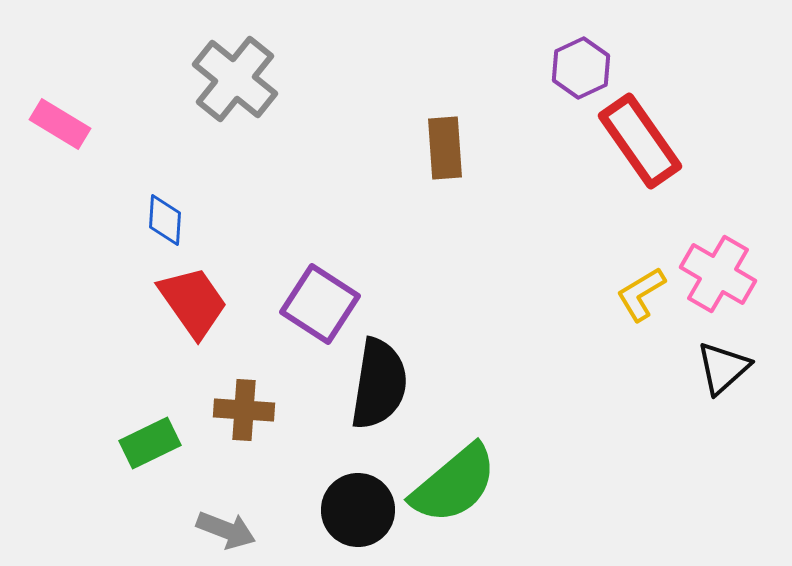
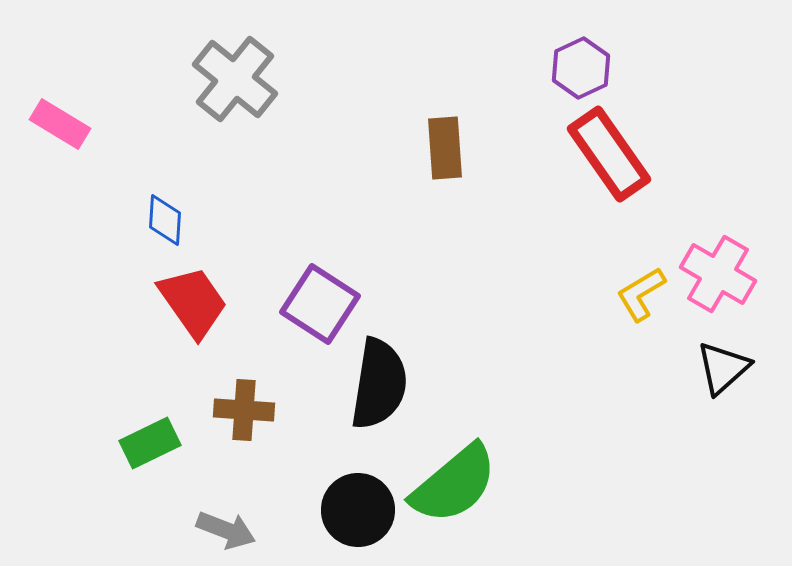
red rectangle: moved 31 px left, 13 px down
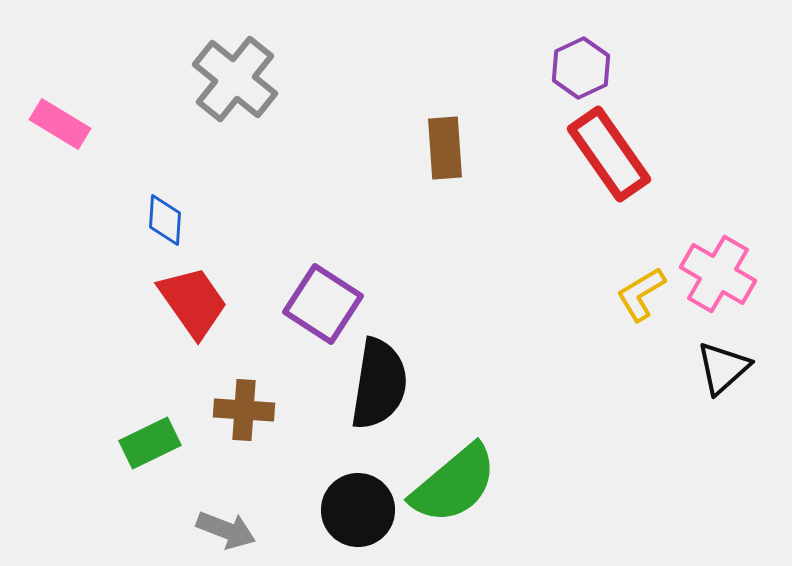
purple square: moved 3 px right
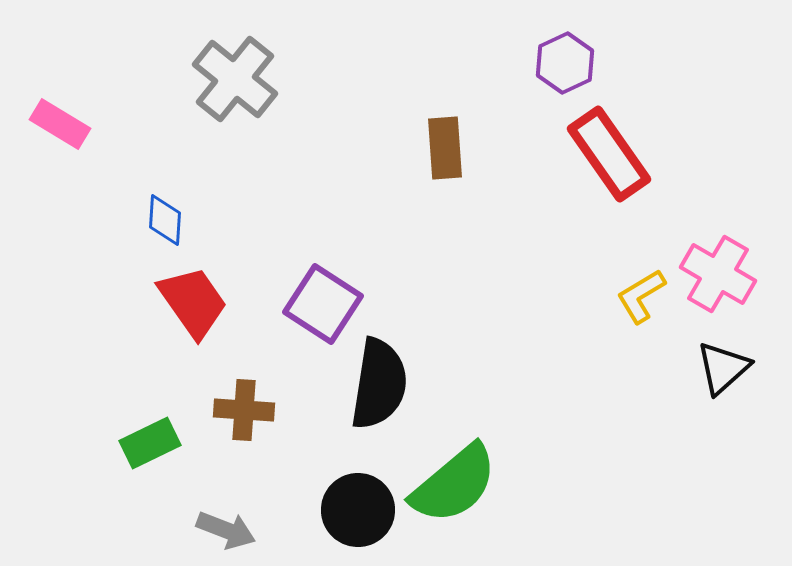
purple hexagon: moved 16 px left, 5 px up
yellow L-shape: moved 2 px down
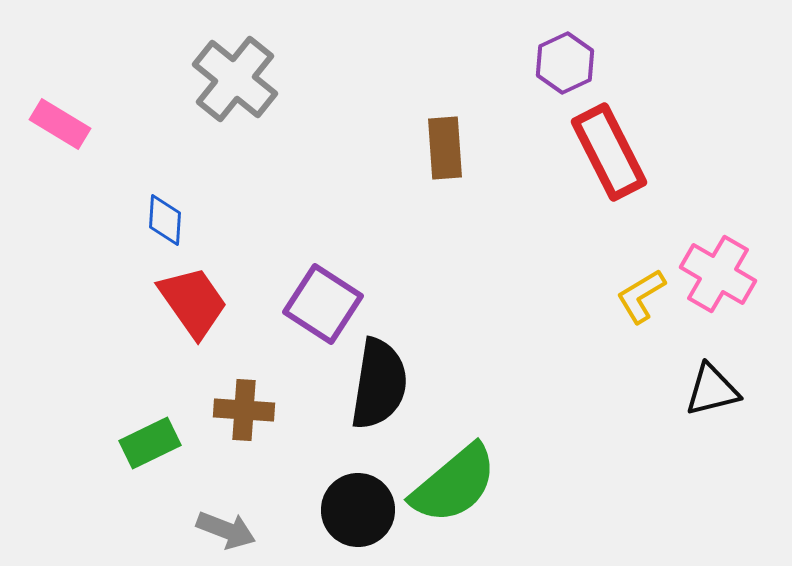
red rectangle: moved 2 px up; rotated 8 degrees clockwise
black triangle: moved 11 px left, 22 px down; rotated 28 degrees clockwise
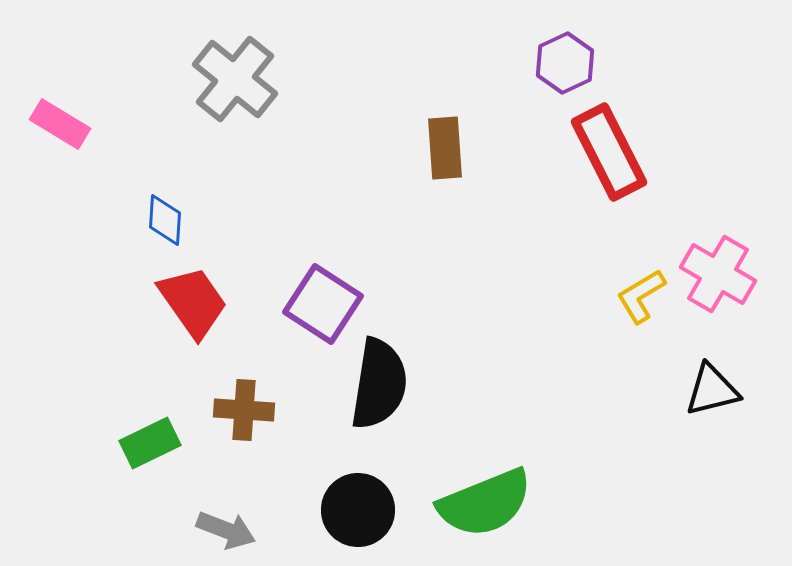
green semicircle: moved 31 px right, 19 px down; rotated 18 degrees clockwise
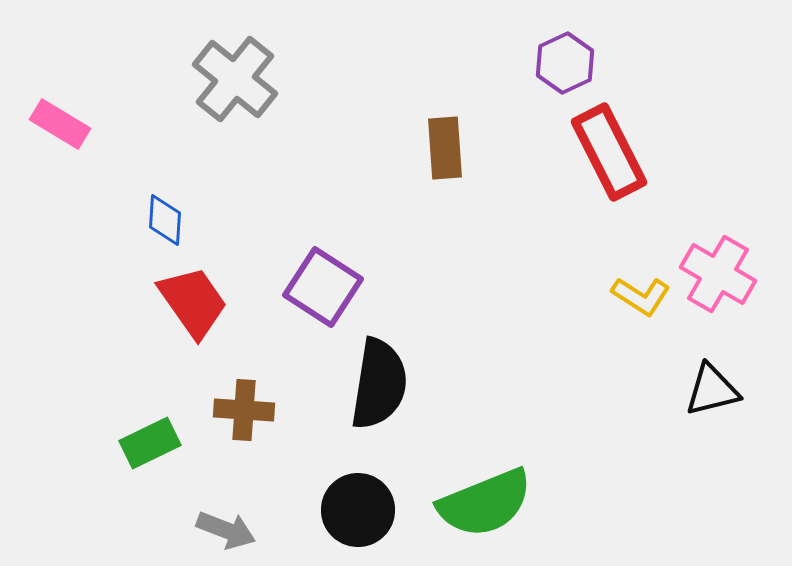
yellow L-shape: rotated 116 degrees counterclockwise
purple square: moved 17 px up
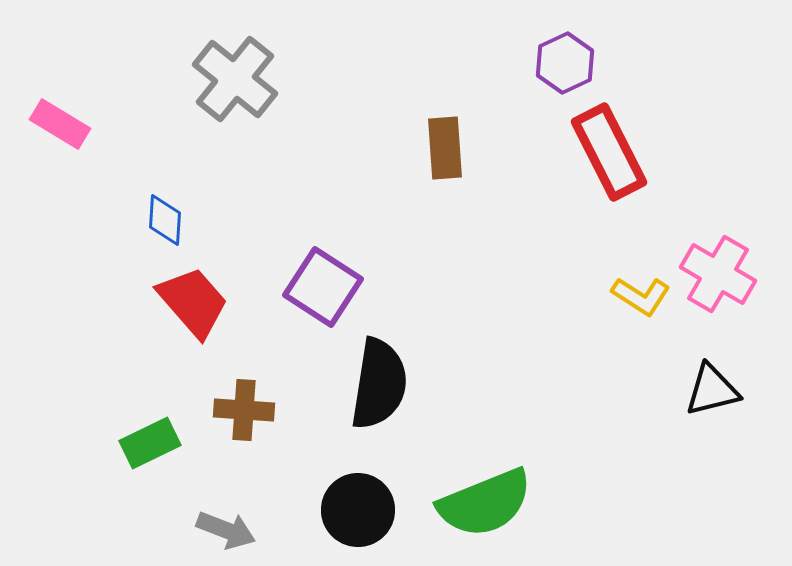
red trapezoid: rotated 6 degrees counterclockwise
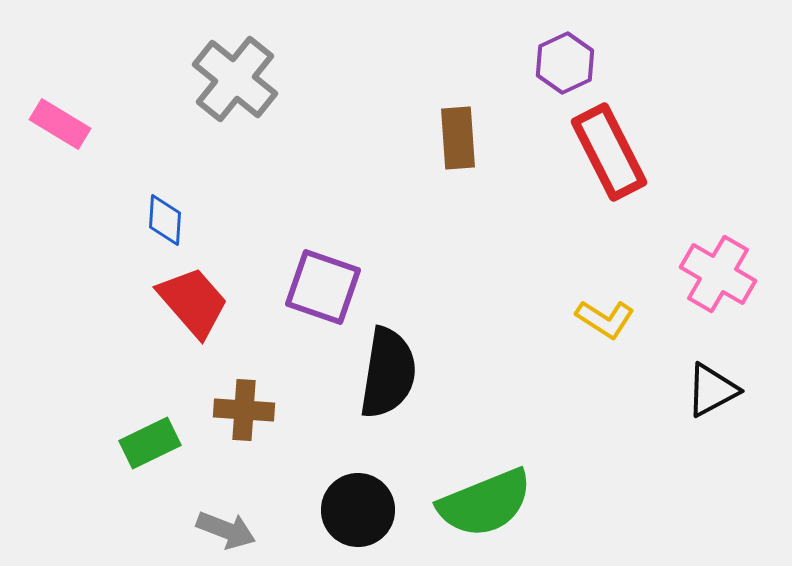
brown rectangle: moved 13 px right, 10 px up
purple square: rotated 14 degrees counterclockwise
yellow L-shape: moved 36 px left, 23 px down
black semicircle: moved 9 px right, 11 px up
black triangle: rotated 14 degrees counterclockwise
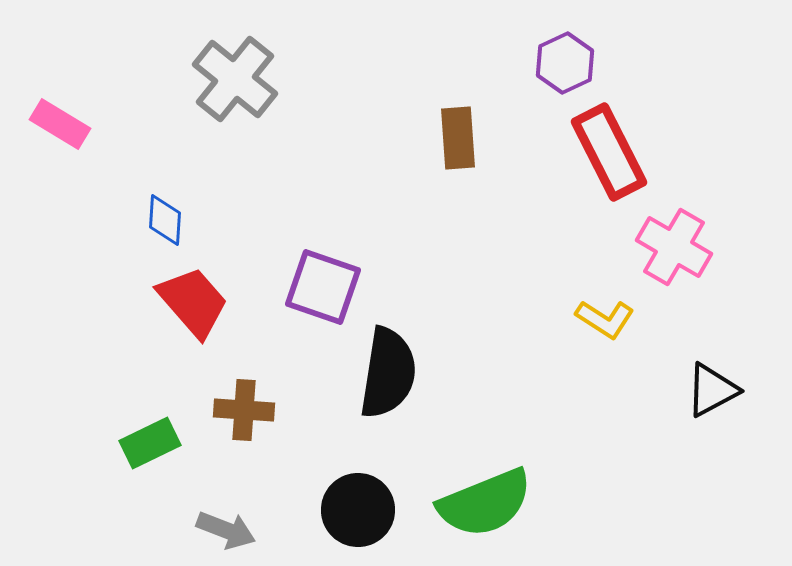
pink cross: moved 44 px left, 27 px up
